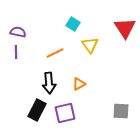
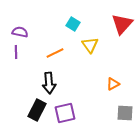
red triangle: moved 3 px left, 4 px up; rotated 15 degrees clockwise
purple semicircle: moved 2 px right
orange triangle: moved 34 px right
gray square: moved 4 px right, 2 px down
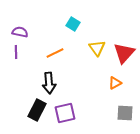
red triangle: moved 2 px right, 29 px down
yellow triangle: moved 7 px right, 3 px down
orange triangle: moved 2 px right, 1 px up
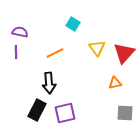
orange triangle: rotated 16 degrees clockwise
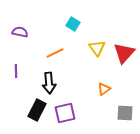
purple line: moved 19 px down
orange triangle: moved 11 px left, 6 px down; rotated 24 degrees counterclockwise
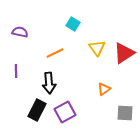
red triangle: rotated 15 degrees clockwise
purple square: moved 1 px up; rotated 15 degrees counterclockwise
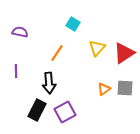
yellow triangle: rotated 18 degrees clockwise
orange line: moved 2 px right; rotated 30 degrees counterclockwise
gray square: moved 25 px up
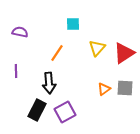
cyan square: rotated 32 degrees counterclockwise
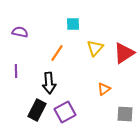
yellow triangle: moved 2 px left
gray square: moved 26 px down
